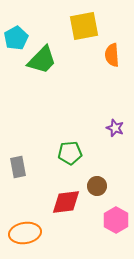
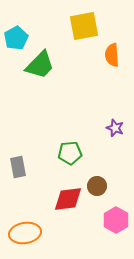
green trapezoid: moved 2 px left, 5 px down
red diamond: moved 2 px right, 3 px up
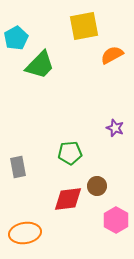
orange semicircle: rotated 65 degrees clockwise
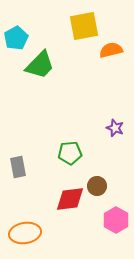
orange semicircle: moved 1 px left, 5 px up; rotated 15 degrees clockwise
red diamond: moved 2 px right
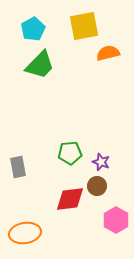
cyan pentagon: moved 17 px right, 9 px up
orange semicircle: moved 3 px left, 3 px down
purple star: moved 14 px left, 34 px down
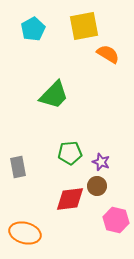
orange semicircle: moved 1 px down; rotated 45 degrees clockwise
green trapezoid: moved 14 px right, 30 px down
pink hexagon: rotated 15 degrees counterclockwise
orange ellipse: rotated 24 degrees clockwise
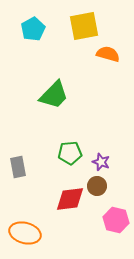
orange semicircle: rotated 15 degrees counterclockwise
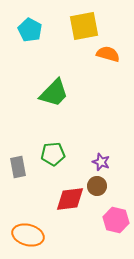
cyan pentagon: moved 3 px left, 1 px down; rotated 15 degrees counterclockwise
green trapezoid: moved 2 px up
green pentagon: moved 17 px left, 1 px down
orange ellipse: moved 3 px right, 2 px down
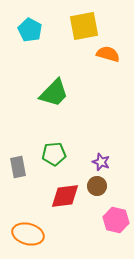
green pentagon: moved 1 px right
red diamond: moved 5 px left, 3 px up
orange ellipse: moved 1 px up
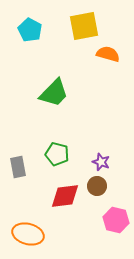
green pentagon: moved 3 px right; rotated 20 degrees clockwise
